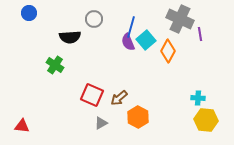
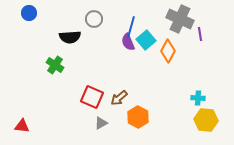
red square: moved 2 px down
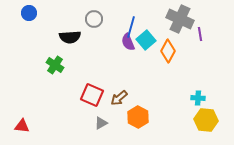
red square: moved 2 px up
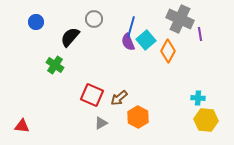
blue circle: moved 7 px right, 9 px down
black semicircle: rotated 135 degrees clockwise
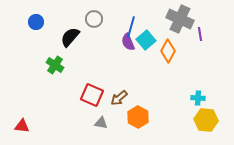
gray triangle: rotated 40 degrees clockwise
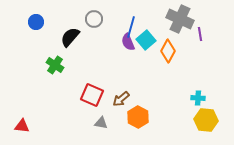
brown arrow: moved 2 px right, 1 px down
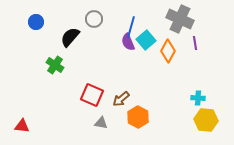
purple line: moved 5 px left, 9 px down
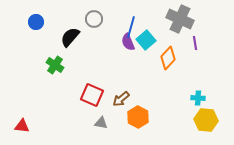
orange diamond: moved 7 px down; rotated 15 degrees clockwise
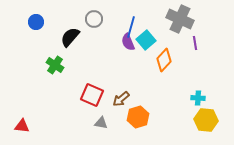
orange diamond: moved 4 px left, 2 px down
orange hexagon: rotated 15 degrees clockwise
